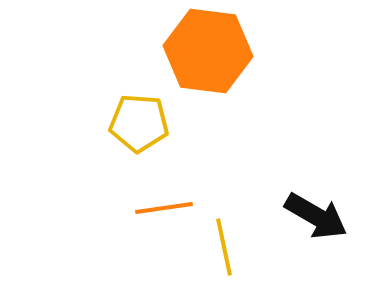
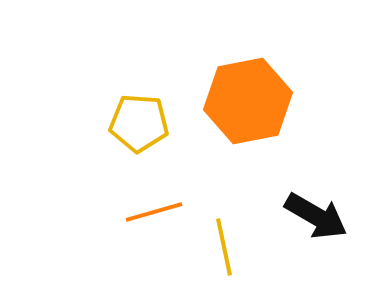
orange hexagon: moved 40 px right, 50 px down; rotated 18 degrees counterclockwise
orange line: moved 10 px left, 4 px down; rotated 8 degrees counterclockwise
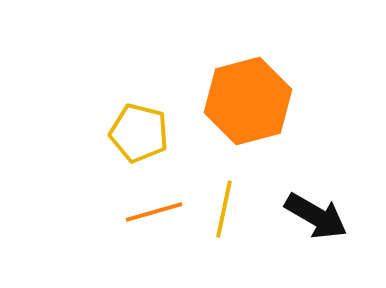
orange hexagon: rotated 4 degrees counterclockwise
yellow pentagon: moved 10 px down; rotated 10 degrees clockwise
yellow line: moved 38 px up; rotated 24 degrees clockwise
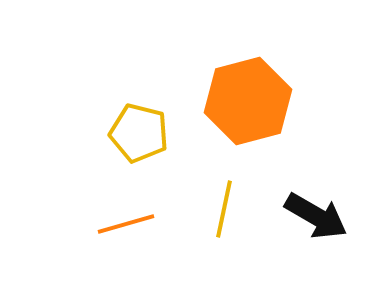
orange line: moved 28 px left, 12 px down
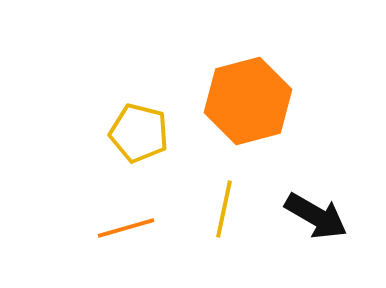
orange line: moved 4 px down
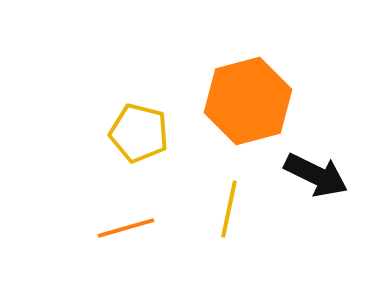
yellow line: moved 5 px right
black arrow: moved 41 px up; rotated 4 degrees counterclockwise
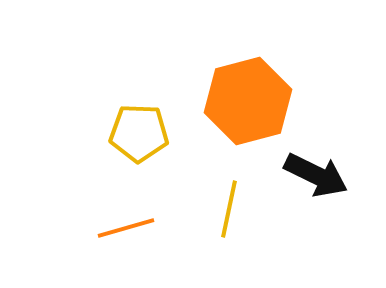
yellow pentagon: rotated 12 degrees counterclockwise
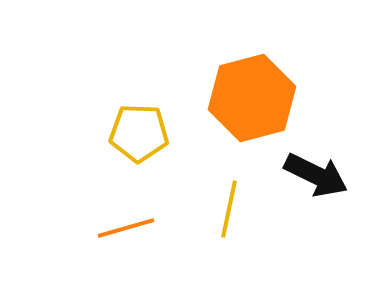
orange hexagon: moved 4 px right, 3 px up
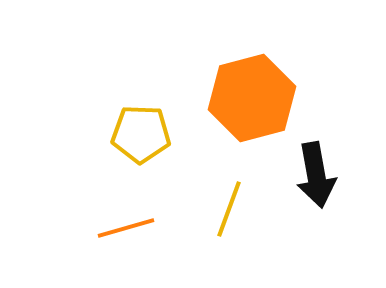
yellow pentagon: moved 2 px right, 1 px down
black arrow: rotated 54 degrees clockwise
yellow line: rotated 8 degrees clockwise
